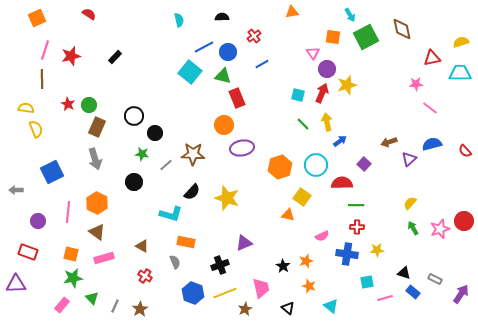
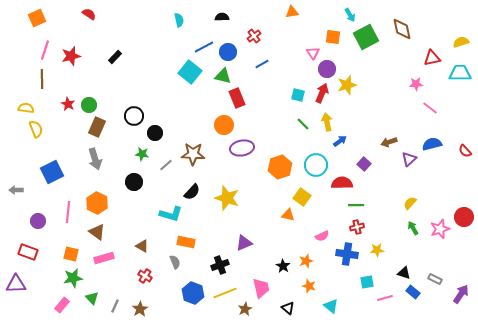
red circle at (464, 221): moved 4 px up
red cross at (357, 227): rotated 16 degrees counterclockwise
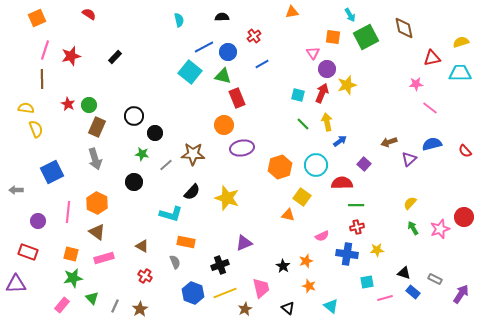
brown diamond at (402, 29): moved 2 px right, 1 px up
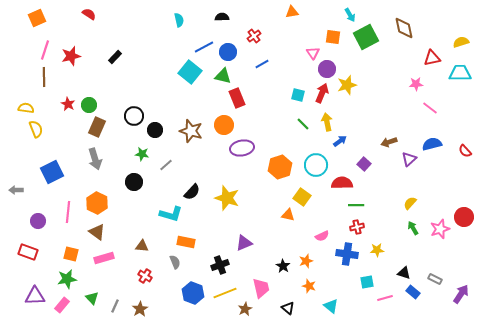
brown line at (42, 79): moved 2 px right, 2 px up
black circle at (155, 133): moved 3 px up
brown star at (193, 154): moved 2 px left, 23 px up; rotated 15 degrees clockwise
brown triangle at (142, 246): rotated 24 degrees counterclockwise
green star at (73, 278): moved 6 px left, 1 px down
purple triangle at (16, 284): moved 19 px right, 12 px down
